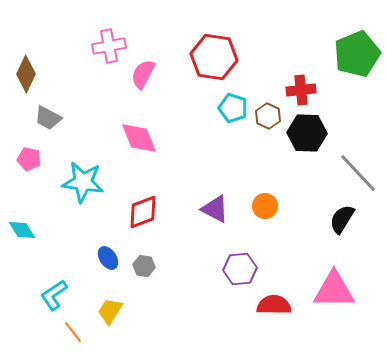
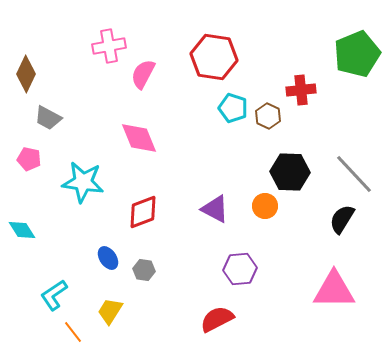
black hexagon: moved 17 px left, 39 px down
gray line: moved 4 px left, 1 px down
gray hexagon: moved 4 px down
red semicircle: moved 57 px left, 14 px down; rotated 28 degrees counterclockwise
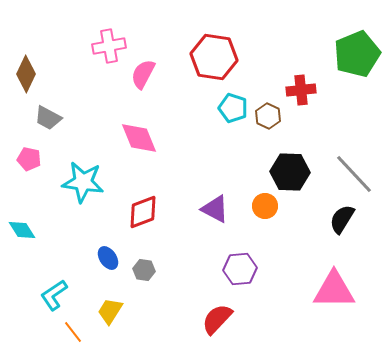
red semicircle: rotated 20 degrees counterclockwise
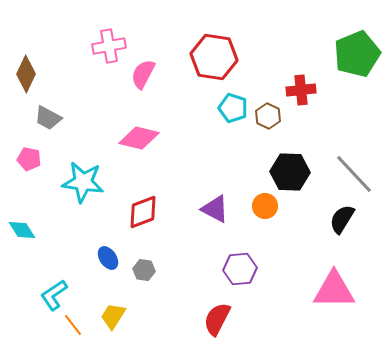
pink diamond: rotated 54 degrees counterclockwise
yellow trapezoid: moved 3 px right, 5 px down
red semicircle: rotated 16 degrees counterclockwise
orange line: moved 7 px up
